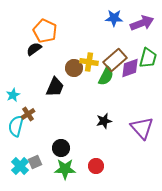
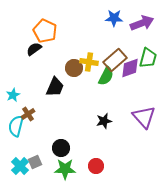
purple triangle: moved 2 px right, 11 px up
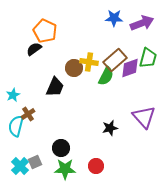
black star: moved 6 px right, 7 px down
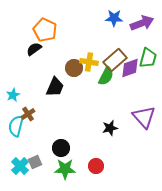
orange pentagon: moved 1 px up
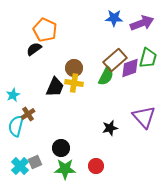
yellow cross: moved 15 px left, 21 px down
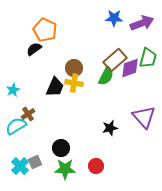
cyan star: moved 5 px up
cyan semicircle: rotated 45 degrees clockwise
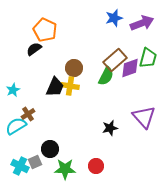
blue star: rotated 18 degrees counterclockwise
yellow cross: moved 4 px left, 3 px down
black circle: moved 11 px left, 1 px down
cyan cross: rotated 18 degrees counterclockwise
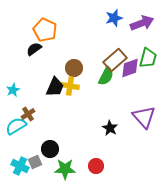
black star: rotated 28 degrees counterclockwise
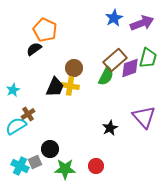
blue star: rotated 12 degrees counterclockwise
black star: rotated 14 degrees clockwise
